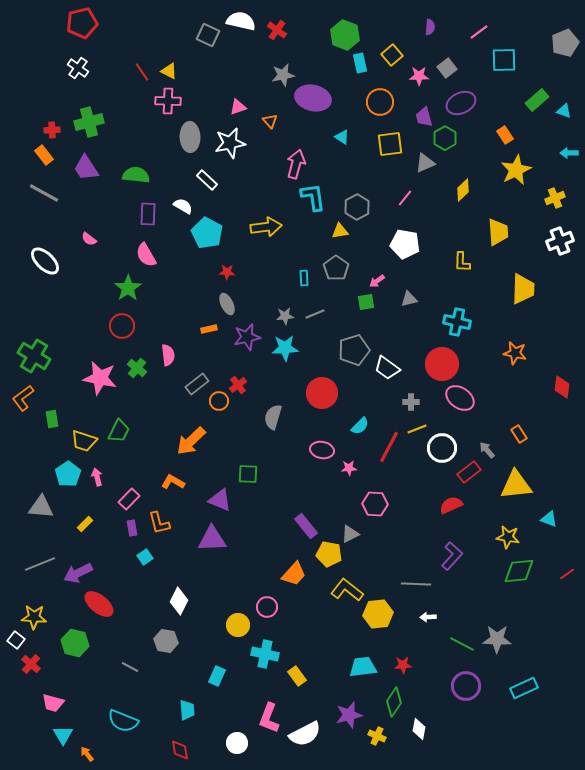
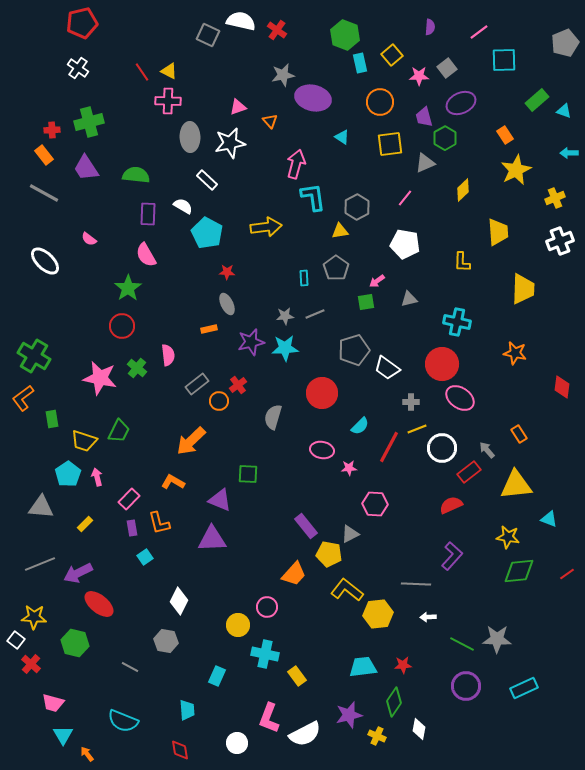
purple star at (247, 337): moved 4 px right, 5 px down
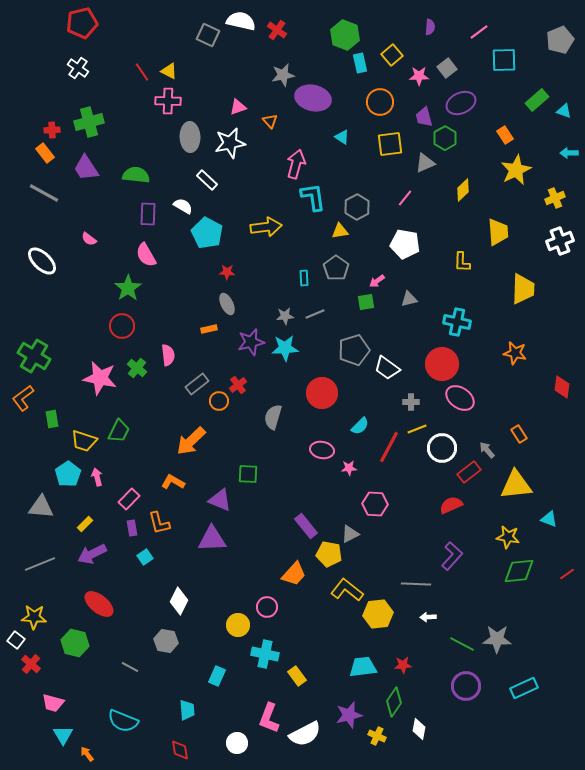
gray pentagon at (565, 43): moved 5 px left, 3 px up
orange rectangle at (44, 155): moved 1 px right, 2 px up
white ellipse at (45, 261): moved 3 px left
purple arrow at (78, 573): moved 14 px right, 19 px up
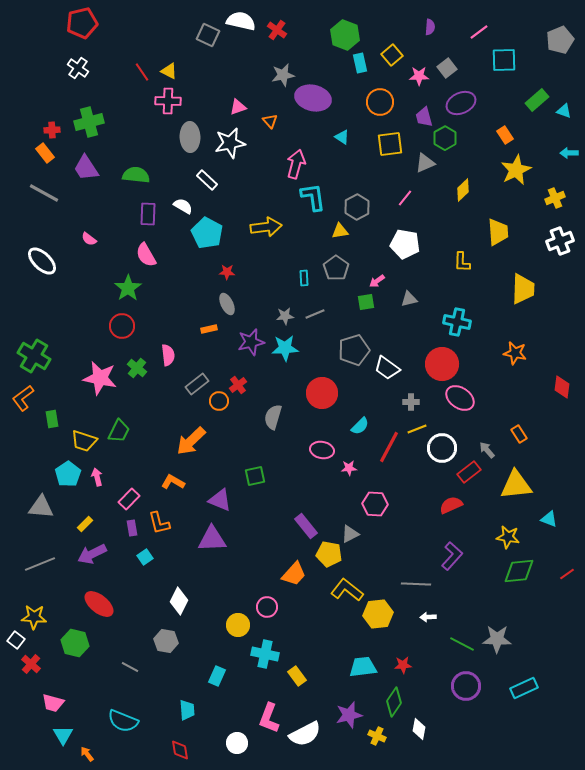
green square at (248, 474): moved 7 px right, 2 px down; rotated 15 degrees counterclockwise
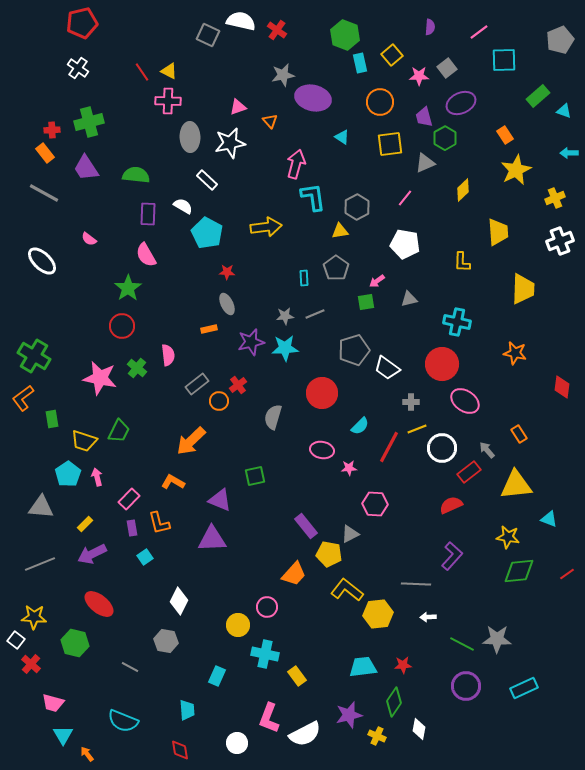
green rectangle at (537, 100): moved 1 px right, 4 px up
pink ellipse at (460, 398): moved 5 px right, 3 px down
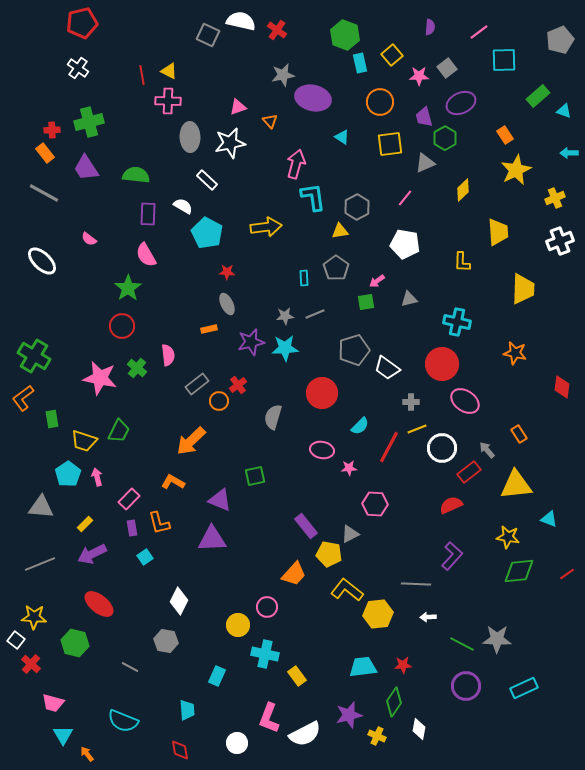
red line at (142, 72): moved 3 px down; rotated 24 degrees clockwise
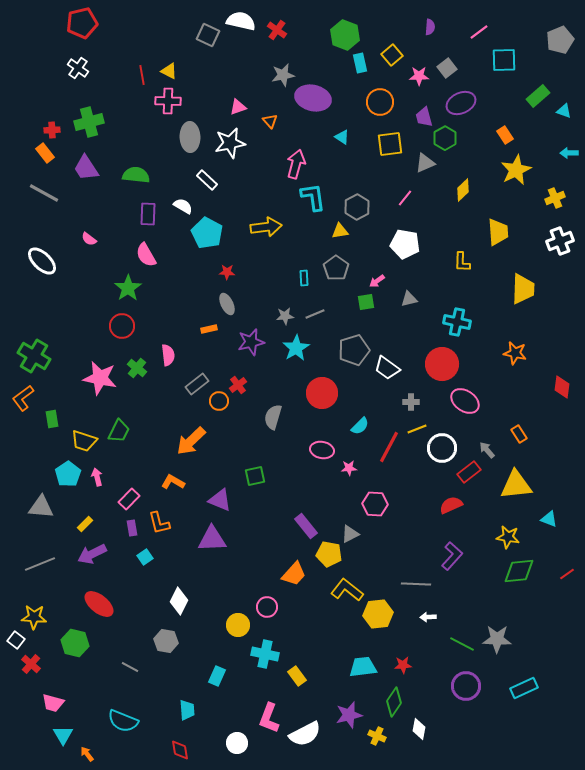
cyan star at (285, 348): moved 11 px right; rotated 28 degrees counterclockwise
